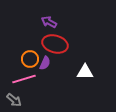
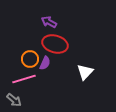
white triangle: rotated 48 degrees counterclockwise
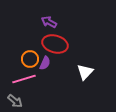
gray arrow: moved 1 px right, 1 px down
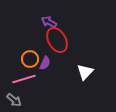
red ellipse: moved 2 px right, 4 px up; rotated 45 degrees clockwise
gray arrow: moved 1 px left, 1 px up
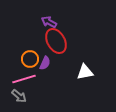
red ellipse: moved 1 px left, 1 px down
white triangle: rotated 36 degrees clockwise
gray arrow: moved 5 px right, 4 px up
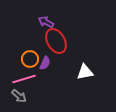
purple arrow: moved 3 px left
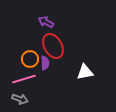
red ellipse: moved 3 px left, 5 px down
purple semicircle: rotated 24 degrees counterclockwise
gray arrow: moved 1 px right, 3 px down; rotated 21 degrees counterclockwise
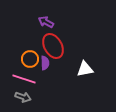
white triangle: moved 3 px up
pink line: rotated 35 degrees clockwise
gray arrow: moved 3 px right, 2 px up
